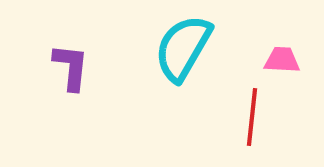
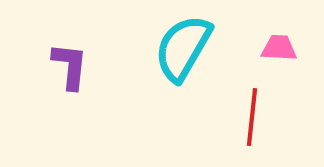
pink trapezoid: moved 3 px left, 12 px up
purple L-shape: moved 1 px left, 1 px up
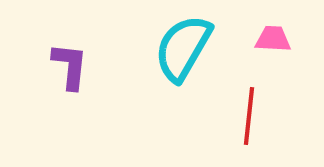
pink trapezoid: moved 6 px left, 9 px up
red line: moved 3 px left, 1 px up
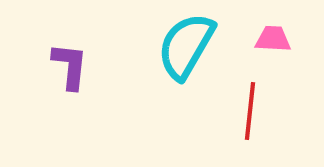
cyan semicircle: moved 3 px right, 2 px up
red line: moved 1 px right, 5 px up
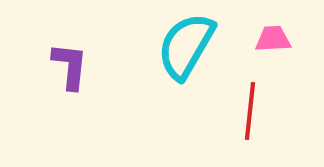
pink trapezoid: rotated 6 degrees counterclockwise
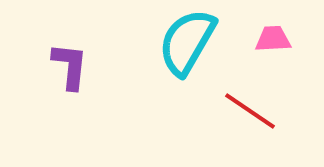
cyan semicircle: moved 1 px right, 4 px up
red line: rotated 62 degrees counterclockwise
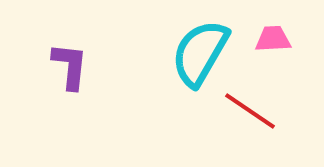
cyan semicircle: moved 13 px right, 11 px down
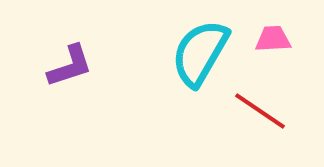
purple L-shape: rotated 66 degrees clockwise
red line: moved 10 px right
